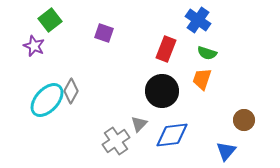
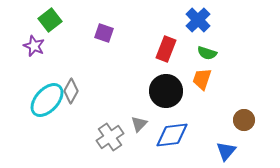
blue cross: rotated 10 degrees clockwise
black circle: moved 4 px right
gray cross: moved 6 px left, 4 px up
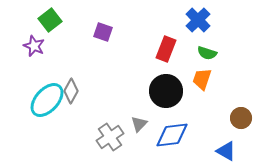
purple square: moved 1 px left, 1 px up
brown circle: moved 3 px left, 2 px up
blue triangle: rotated 40 degrees counterclockwise
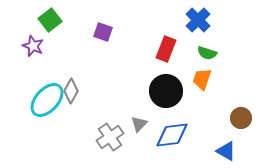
purple star: moved 1 px left
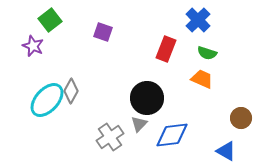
orange trapezoid: rotated 95 degrees clockwise
black circle: moved 19 px left, 7 px down
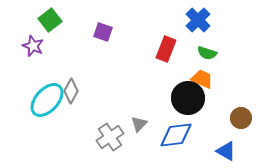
black circle: moved 41 px right
blue diamond: moved 4 px right
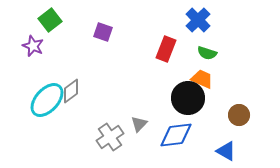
gray diamond: rotated 25 degrees clockwise
brown circle: moved 2 px left, 3 px up
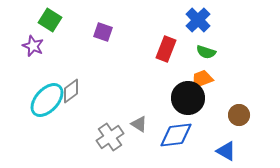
green square: rotated 20 degrees counterclockwise
green semicircle: moved 1 px left, 1 px up
orange trapezoid: rotated 45 degrees counterclockwise
gray triangle: rotated 42 degrees counterclockwise
